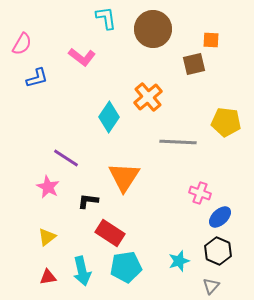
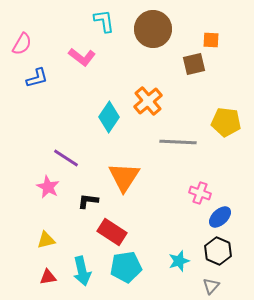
cyan L-shape: moved 2 px left, 3 px down
orange cross: moved 4 px down
red rectangle: moved 2 px right, 1 px up
yellow triangle: moved 1 px left, 3 px down; rotated 24 degrees clockwise
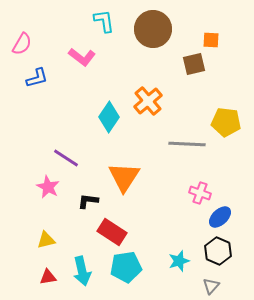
gray line: moved 9 px right, 2 px down
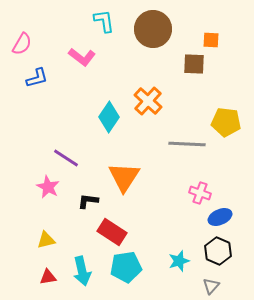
brown square: rotated 15 degrees clockwise
orange cross: rotated 8 degrees counterclockwise
blue ellipse: rotated 20 degrees clockwise
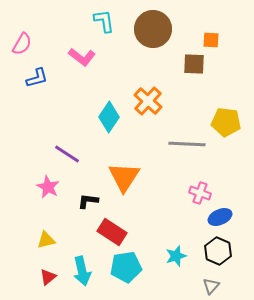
purple line: moved 1 px right, 4 px up
cyan star: moved 3 px left, 5 px up
red triangle: rotated 30 degrees counterclockwise
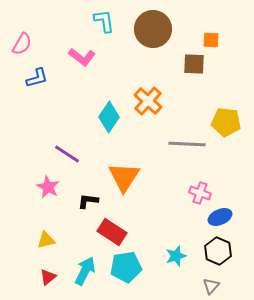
cyan arrow: moved 3 px right; rotated 140 degrees counterclockwise
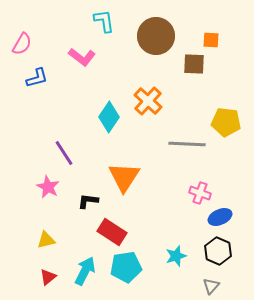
brown circle: moved 3 px right, 7 px down
purple line: moved 3 px left, 1 px up; rotated 24 degrees clockwise
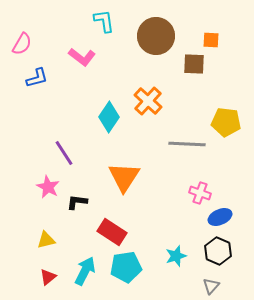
black L-shape: moved 11 px left, 1 px down
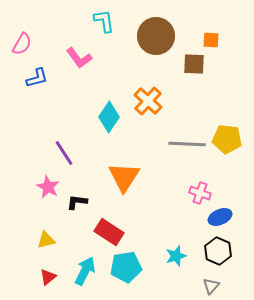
pink L-shape: moved 3 px left, 1 px down; rotated 16 degrees clockwise
yellow pentagon: moved 1 px right, 17 px down
red rectangle: moved 3 px left
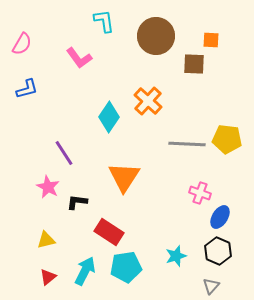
blue L-shape: moved 10 px left, 11 px down
blue ellipse: rotated 35 degrees counterclockwise
